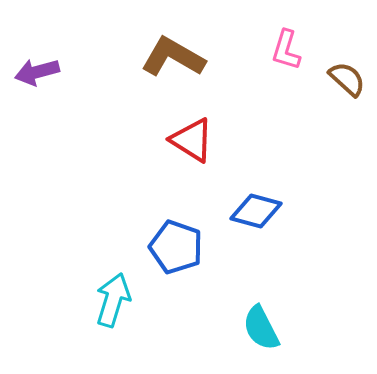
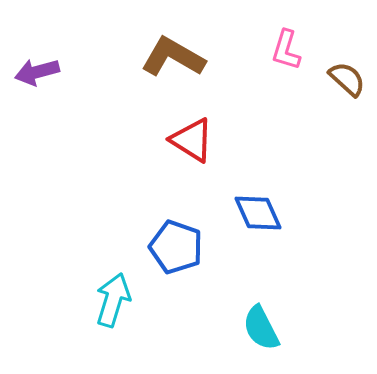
blue diamond: moved 2 px right, 2 px down; rotated 51 degrees clockwise
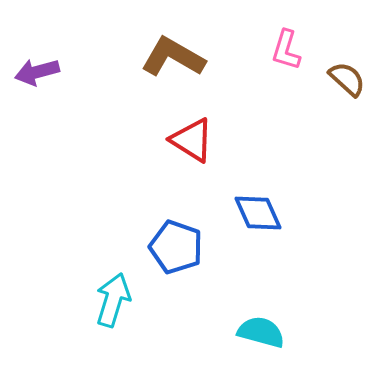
cyan semicircle: moved 4 px down; rotated 132 degrees clockwise
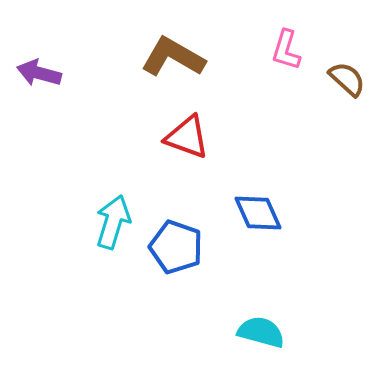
purple arrow: moved 2 px right, 1 px down; rotated 30 degrees clockwise
red triangle: moved 5 px left, 3 px up; rotated 12 degrees counterclockwise
cyan arrow: moved 78 px up
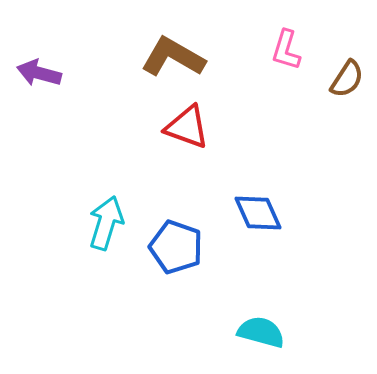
brown semicircle: rotated 81 degrees clockwise
red triangle: moved 10 px up
cyan arrow: moved 7 px left, 1 px down
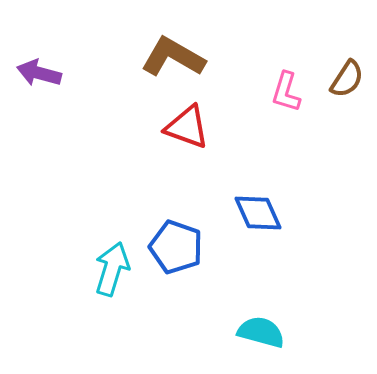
pink L-shape: moved 42 px down
cyan arrow: moved 6 px right, 46 px down
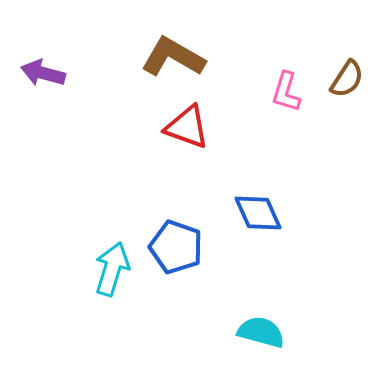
purple arrow: moved 4 px right
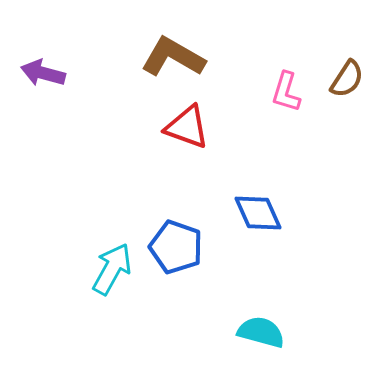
cyan arrow: rotated 12 degrees clockwise
